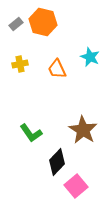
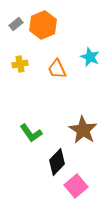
orange hexagon: moved 3 px down; rotated 24 degrees clockwise
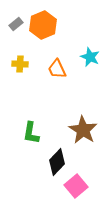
yellow cross: rotated 14 degrees clockwise
green L-shape: rotated 45 degrees clockwise
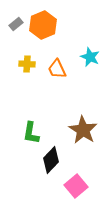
yellow cross: moved 7 px right
black diamond: moved 6 px left, 2 px up
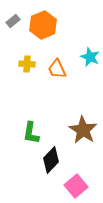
gray rectangle: moved 3 px left, 3 px up
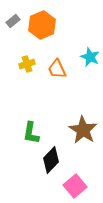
orange hexagon: moved 1 px left
yellow cross: rotated 21 degrees counterclockwise
pink square: moved 1 px left
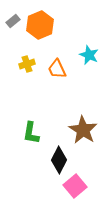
orange hexagon: moved 2 px left
cyan star: moved 1 px left, 2 px up
black diamond: moved 8 px right; rotated 16 degrees counterclockwise
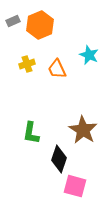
gray rectangle: rotated 16 degrees clockwise
black diamond: moved 1 px up; rotated 8 degrees counterclockwise
pink square: rotated 35 degrees counterclockwise
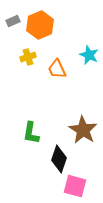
yellow cross: moved 1 px right, 7 px up
